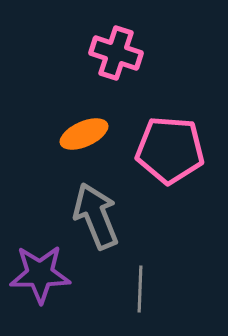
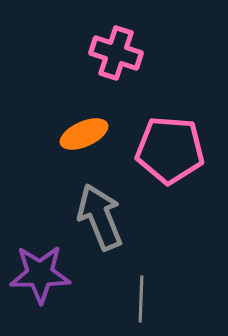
gray arrow: moved 4 px right, 1 px down
gray line: moved 1 px right, 10 px down
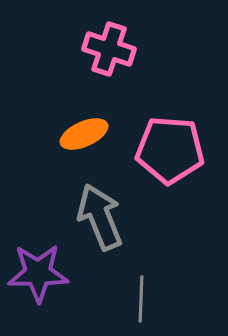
pink cross: moved 7 px left, 4 px up
purple star: moved 2 px left, 1 px up
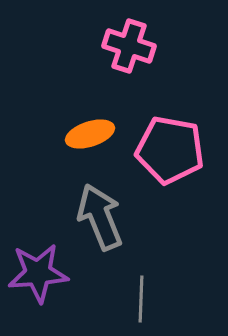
pink cross: moved 20 px right, 3 px up
orange ellipse: moved 6 px right; rotated 6 degrees clockwise
pink pentagon: rotated 6 degrees clockwise
purple star: rotated 4 degrees counterclockwise
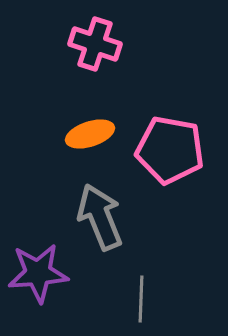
pink cross: moved 34 px left, 2 px up
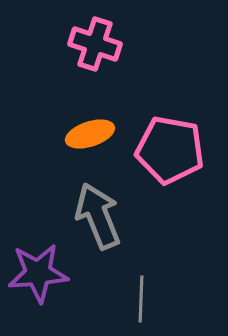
gray arrow: moved 2 px left, 1 px up
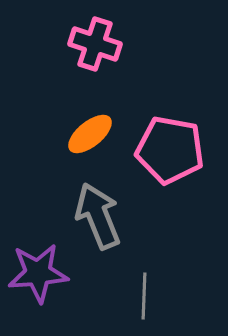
orange ellipse: rotated 21 degrees counterclockwise
gray line: moved 3 px right, 3 px up
